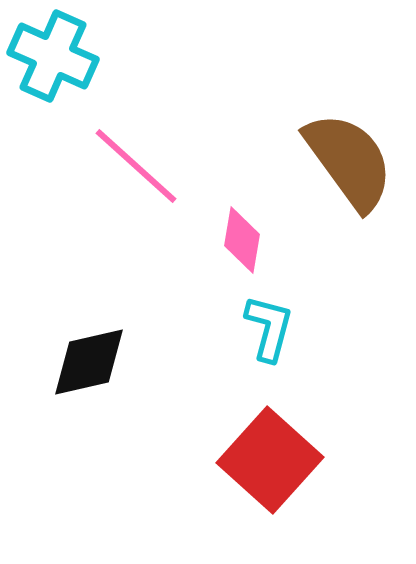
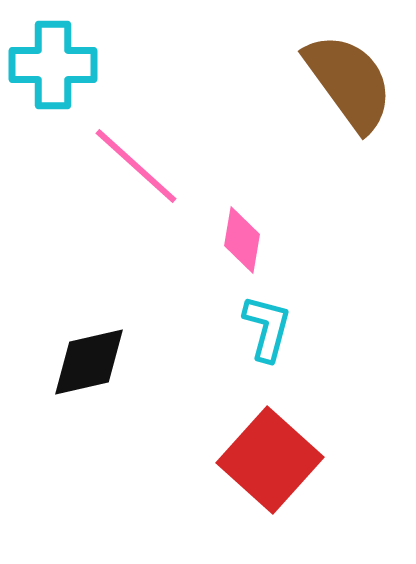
cyan cross: moved 9 px down; rotated 24 degrees counterclockwise
brown semicircle: moved 79 px up
cyan L-shape: moved 2 px left
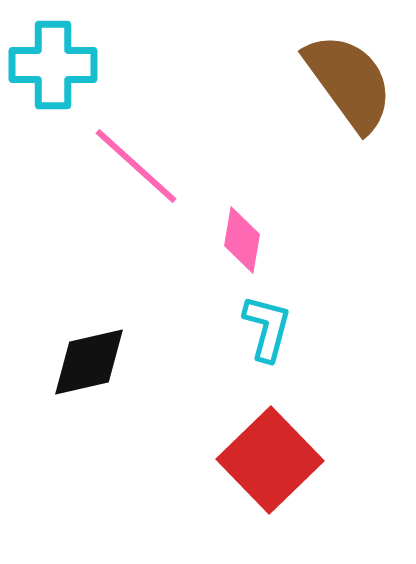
red square: rotated 4 degrees clockwise
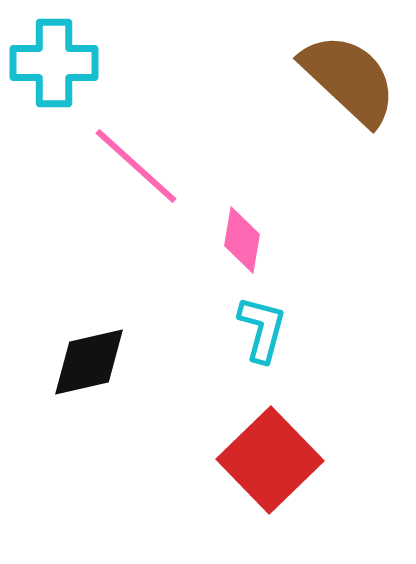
cyan cross: moved 1 px right, 2 px up
brown semicircle: moved 3 px up; rotated 11 degrees counterclockwise
cyan L-shape: moved 5 px left, 1 px down
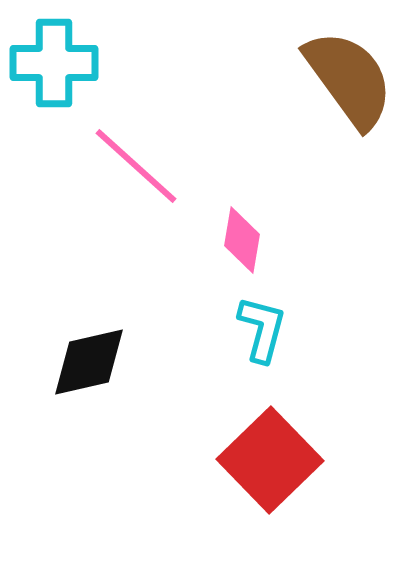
brown semicircle: rotated 11 degrees clockwise
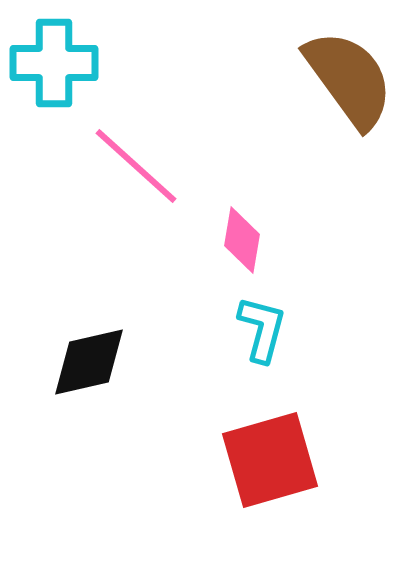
red square: rotated 28 degrees clockwise
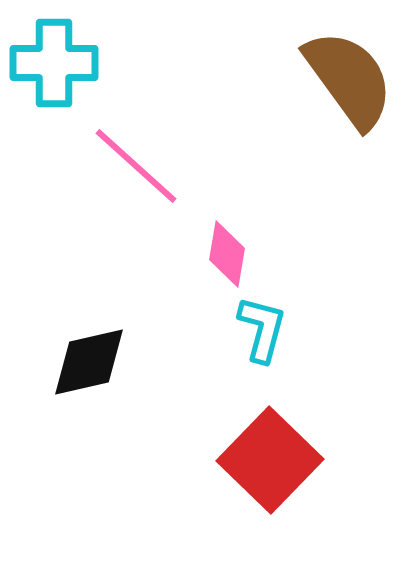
pink diamond: moved 15 px left, 14 px down
red square: rotated 30 degrees counterclockwise
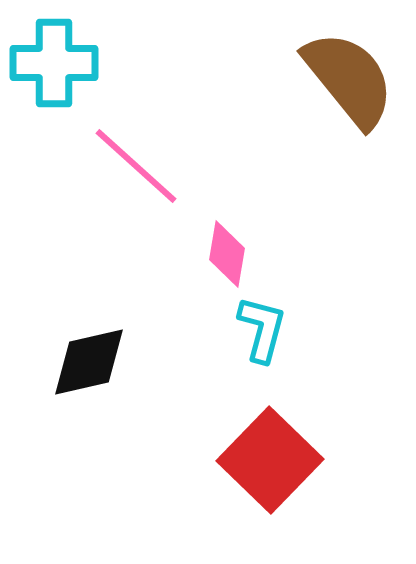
brown semicircle: rotated 3 degrees counterclockwise
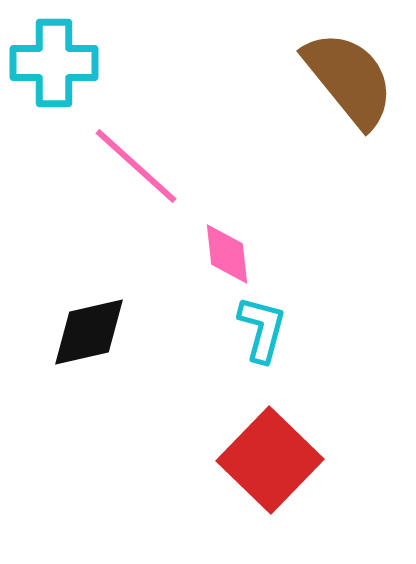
pink diamond: rotated 16 degrees counterclockwise
black diamond: moved 30 px up
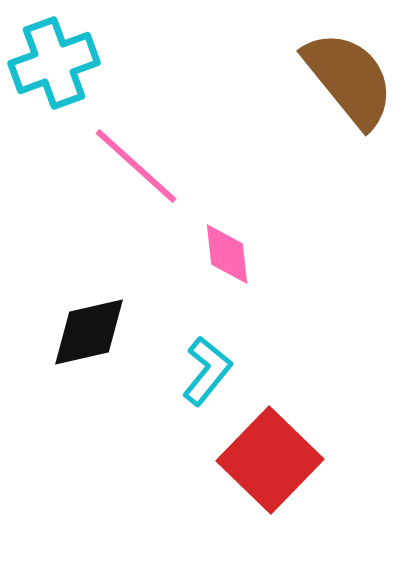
cyan cross: rotated 20 degrees counterclockwise
cyan L-shape: moved 55 px left, 42 px down; rotated 24 degrees clockwise
